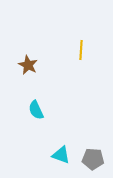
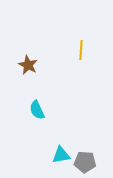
cyan semicircle: moved 1 px right
cyan triangle: rotated 30 degrees counterclockwise
gray pentagon: moved 8 px left, 3 px down
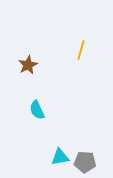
yellow line: rotated 12 degrees clockwise
brown star: rotated 18 degrees clockwise
cyan triangle: moved 1 px left, 2 px down
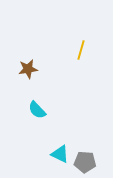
brown star: moved 4 px down; rotated 18 degrees clockwise
cyan semicircle: rotated 18 degrees counterclockwise
cyan triangle: moved 3 px up; rotated 36 degrees clockwise
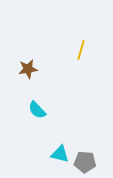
cyan triangle: rotated 12 degrees counterclockwise
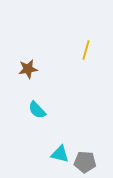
yellow line: moved 5 px right
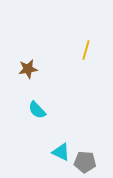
cyan triangle: moved 1 px right, 2 px up; rotated 12 degrees clockwise
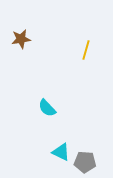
brown star: moved 7 px left, 30 px up
cyan semicircle: moved 10 px right, 2 px up
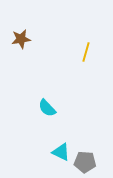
yellow line: moved 2 px down
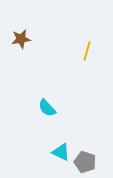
yellow line: moved 1 px right, 1 px up
gray pentagon: rotated 15 degrees clockwise
